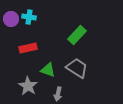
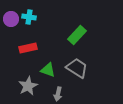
gray star: rotated 12 degrees clockwise
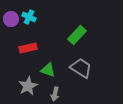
cyan cross: rotated 16 degrees clockwise
gray trapezoid: moved 4 px right
gray arrow: moved 3 px left
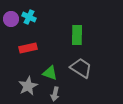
green rectangle: rotated 42 degrees counterclockwise
green triangle: moved 2 px right, 3 px down
